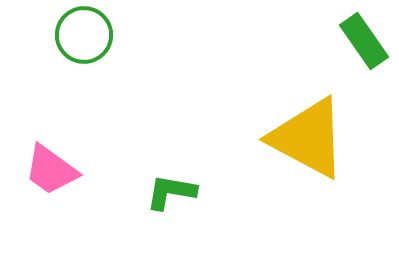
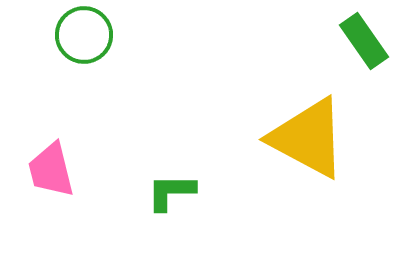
pink trapezoid: rotated 40 degrees clockwise
green L-shape: rotated 10 degrees counterclockwise
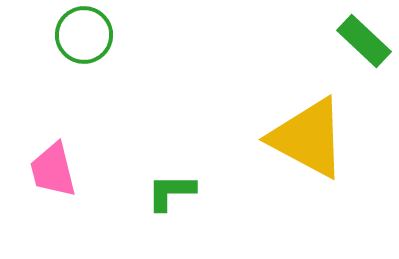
green rectangle: rotated 12 degrees counterclockwise
pink trapezoid: moved 2 px right
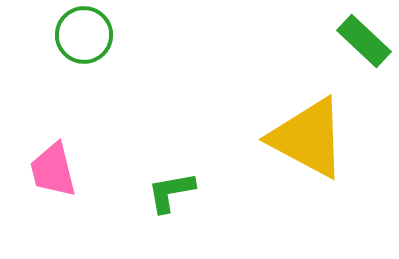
green L-shape: rotated 10 degrees counterclockwise
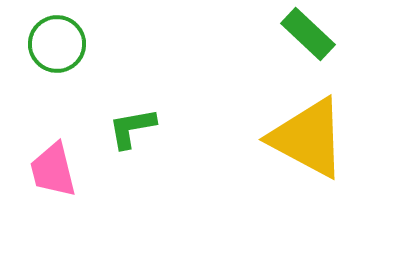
green circle: moved 27 px left, 9 px down
green rectangle: moved 56 px left, 7 px up
green L-shape: moved 39 px left, 64 px up
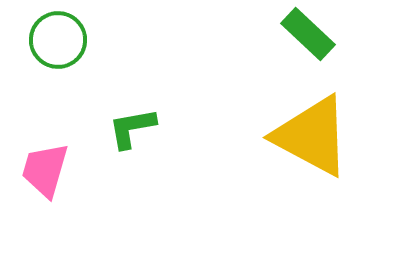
green circle: moved 1 px right, 4 px up
yellow triangle: moved 4 px right, 2 px up
pink trapezoid: moved 8 px left; rotated 30 degrees clockwise
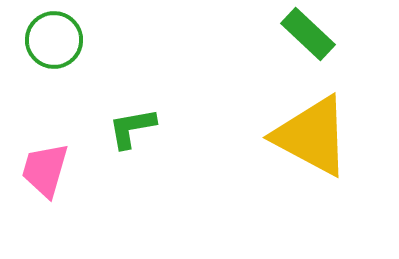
green circle: moved 4 px left
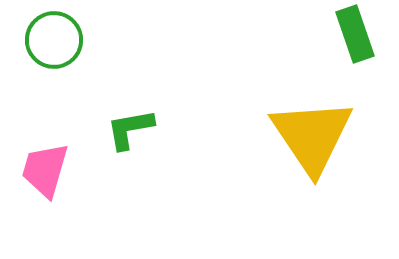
green rectangle: moved 47 px right; rotated 28 degrees clockwise
green L-shape: moved 2 px left, 1 px down
yellow triangle: rotated 28 degrees clockwise
